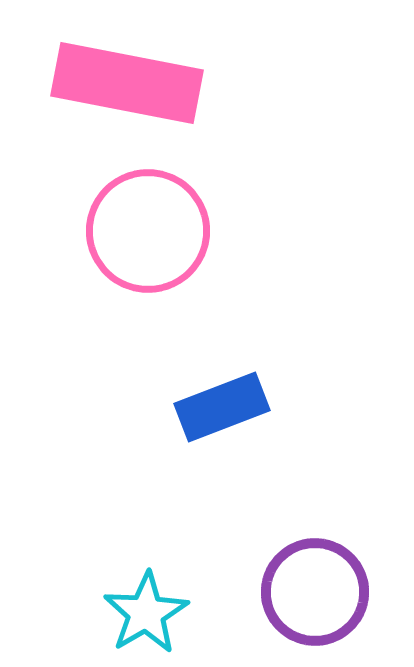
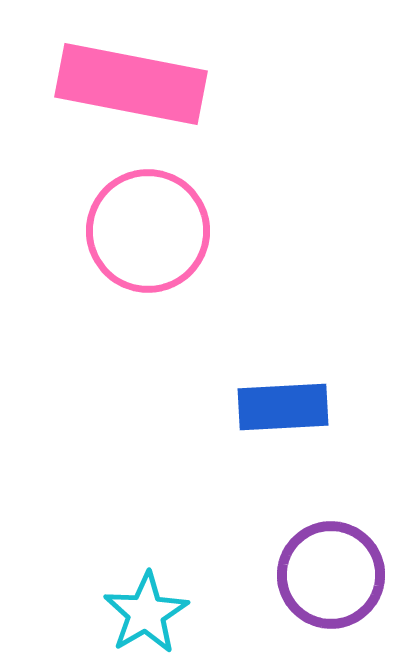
pink rectangle: moved 4 px right, 1 px down
blue rectangle: moved 61 px right; rotated 18 degrees clockwise
purple circle: moved 16 px right, 17 px up
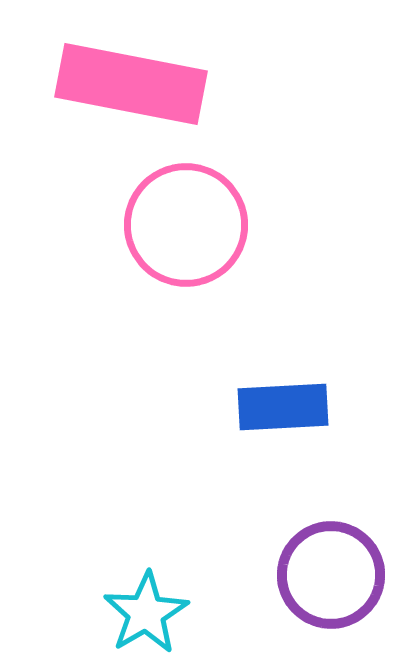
pink circle: moved 38 px right, 6 px up
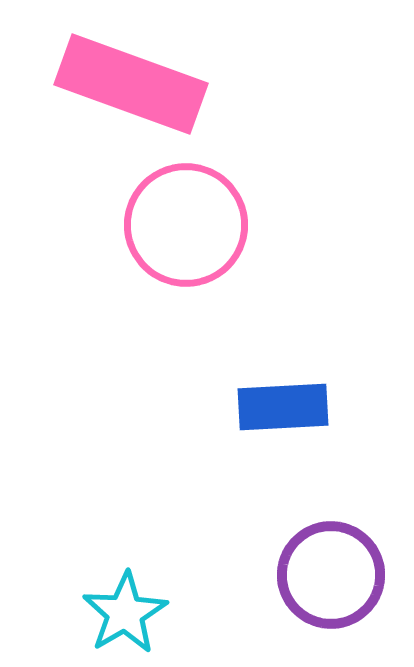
pink rectangle: rotated 9 degrees clockwise
cyan star: moved 21 px left
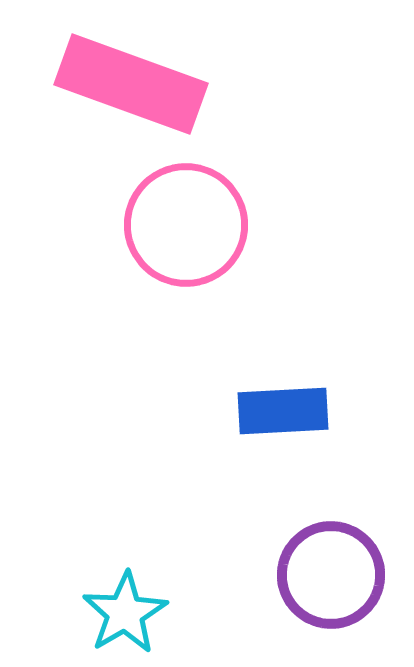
blue rectangle: moved 4 px down
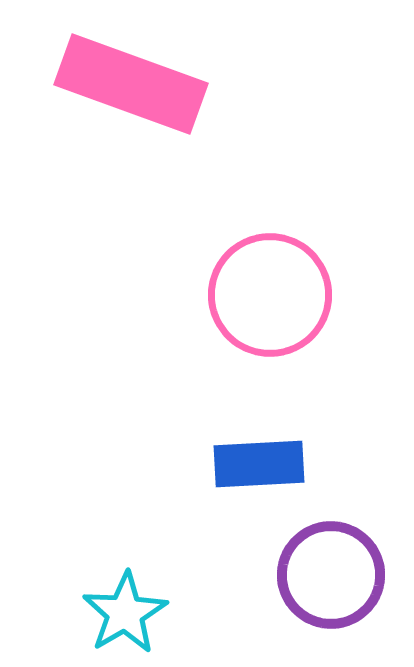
pink circle: moved 84 px right, 70 px down
blue rectangle: moved 24 px left, 53 px down
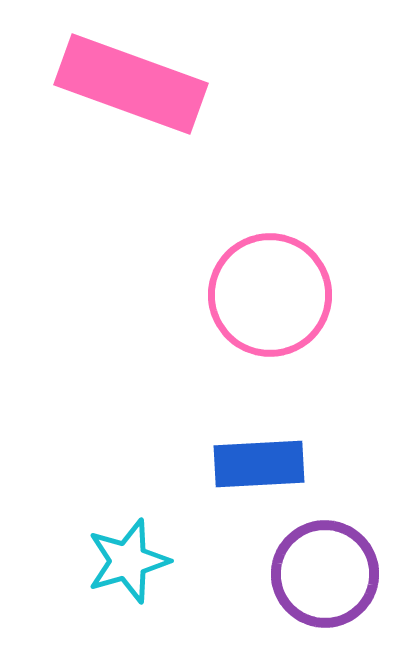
purple circle: moved 6 px left, 1 px up
cyan star: moved 3 px right, 52 px up; rotated 14 degrees clockwise
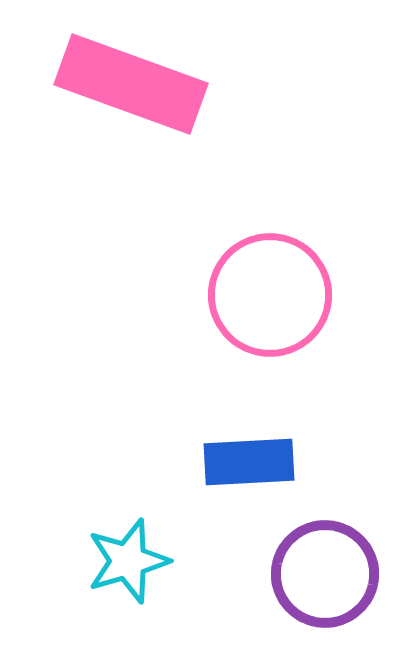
blue rectangle: moved 10 px left, 2 px up
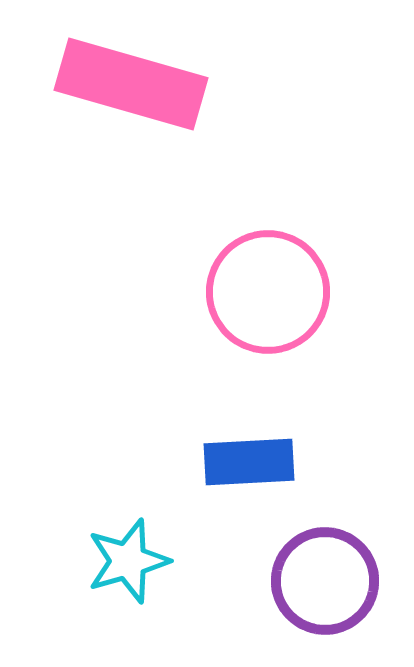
pink rectangle: rotated 4 degrees counterclockwise
pink circle: moved 2 px left, 3 px up
purple circle: moved 7 px down
